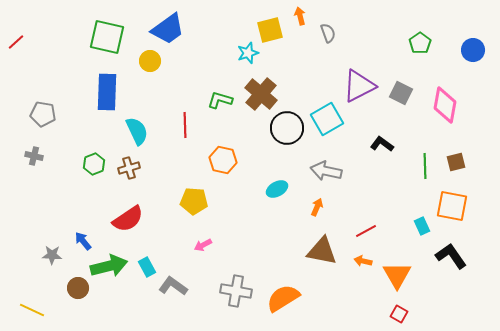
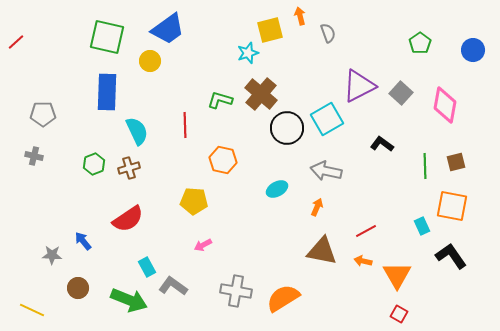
gray square at (401, 93): rotated 15 degrees clockwise
gray pentagon at (43, 114): rotated 10 degrees counterclockwise
green arrow at (109, 266): moved 20 px right, 34 px down; rotated 36 degrees clockwise
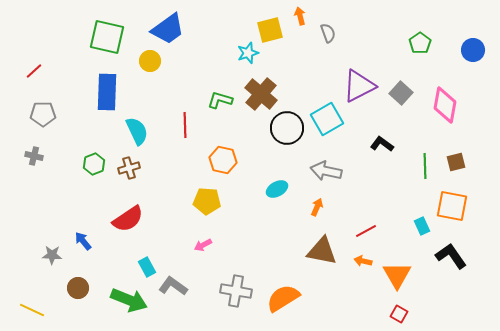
red line at (16, 42): moved 18 px right, 29 px down
yellow pentagon at (194, 201): moved 13 px right
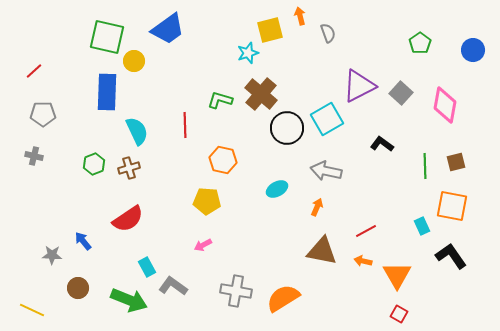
yellow circle at (150, 61): moved 16 px left
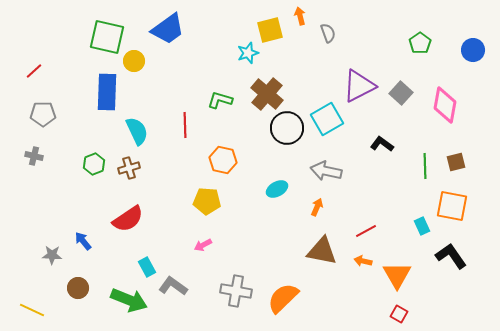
brown cross at (261, 94): moved 6 px right
orange semicircle at (283, 298): rotated 12 degrees counterclockwise
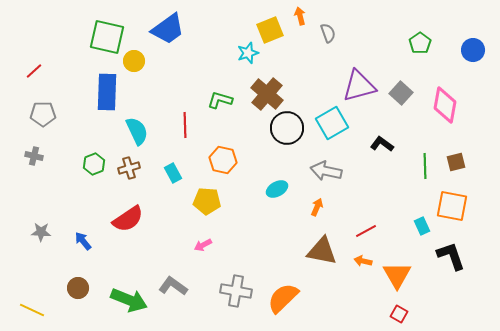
yellow square at (270, 30): rotated 8 degrees counterclockwise
purple triangle at (359, 86): rotated 12 degrees clockwise
cyan square at (327, 119): moved 5 px right, 4 px down
gray star at (52, 255): moved 11 px left, 23 px up
black L-shape at (451, 256): rotated 16 degrees clockwise
cyan rectangle at (147, 267): moved 26 px right, 94 px up
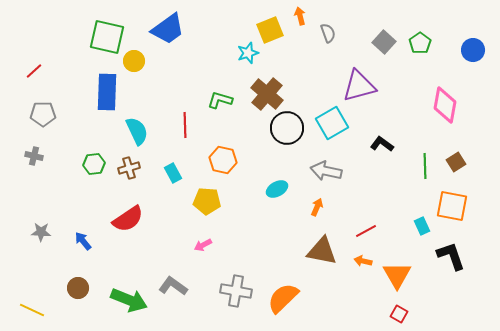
gray square at (401, 93): moved 17 px left, 51 px up
brown square at (456, 162): rotated 18 degrees counterclockwise
green hexagon at (94, 164): rotated 15 degrees clockwise
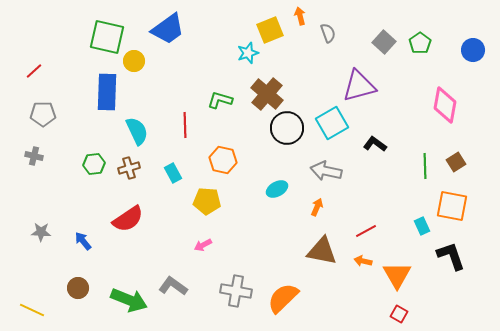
black L-shape at (382, 144): moved 7 px left
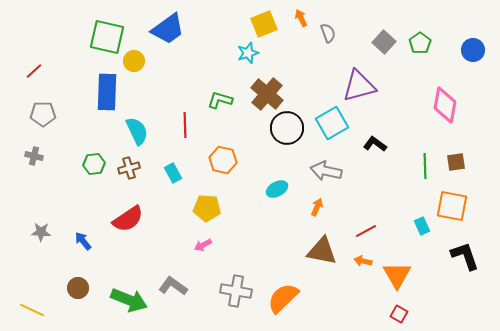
orange arrow at (300, 16): moved 1 px right, 2 px down; rotated 12 degrees counterclockwise
yellow square at (270, 30): moved 6 px left, 6 px up
brown square at (456, 162): rotated 24 degrees clockwise
yellow pentagon at (207, 201): moved 7 px down
black L-shape at (451, 256): moved 14 px right
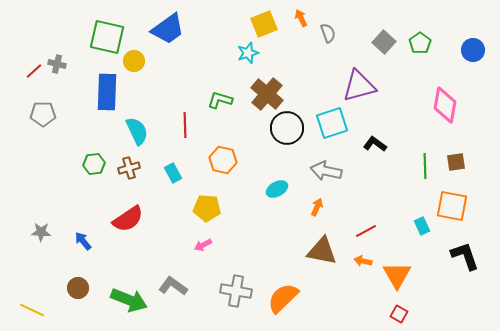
cyan square at (332, 123): rotated 12 degrees clockwise
gray cross at (34, 156): moved 23 px right, 92 px up
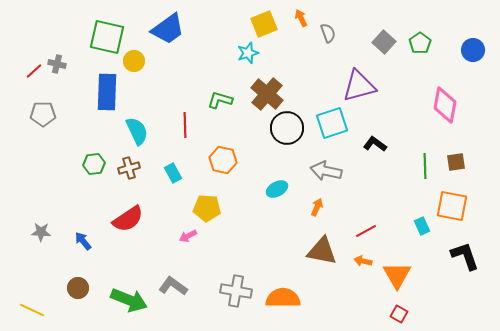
pink arrow at (203, 245): moved 15 px left, 9 px up
orange semicircle at (283, 298): rotated 44 degrees clockwise
